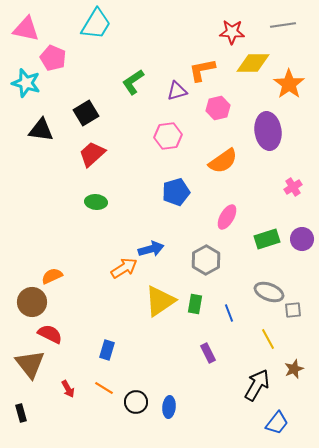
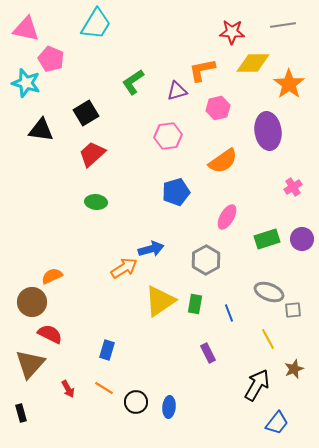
pink pentagon at (53, 58): moved 2 px left, 1 px down
brown triangle at (30, 364): rotated 20 degrees clockwise
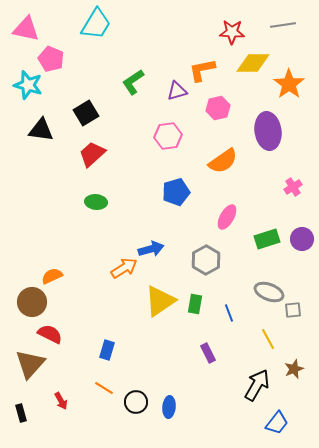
cyan star at (26, 83): moved 2 px right, 2 px down
red arrow at (68, 389): moved 7 px left, 12 px down
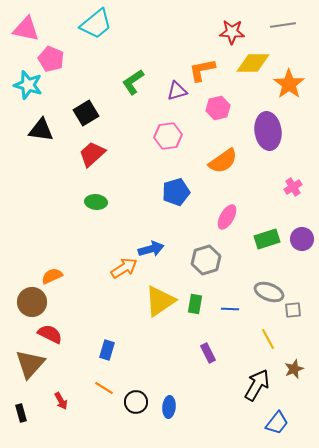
cyan trapezoid at (96, 24): rotated 20 degrees clockwise
gray hexagon at (206, 260): rotated 12 degrees clockwise
blue line at (229, 313): moved 1 px right, 4 px up; rotated 66 degrees counterclockwise
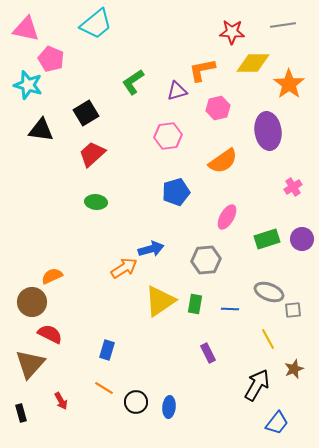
gray hexagon at (206, 260): rotated 12 degrees clockwise
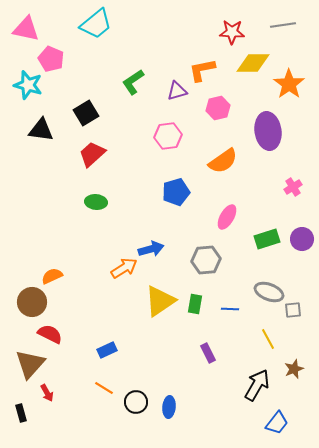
blue rectangle at (107, 350): rotated 48 degrees clockwise
red arrow at (61, 401): moved 14 px left, 8 px up
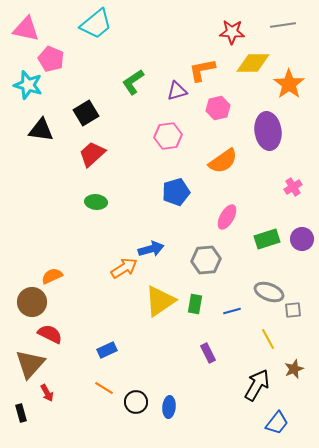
blue line at (230, 309): moved 2 px right, 2 px down; rotated 18 degrees counterclockwise
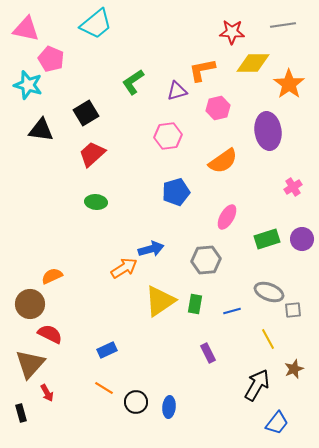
brown circle at (32, 302): moved 2 px left, 2 px down
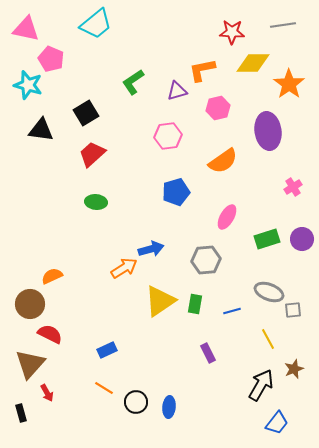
black arrow at (257, 385): moved 4 px right
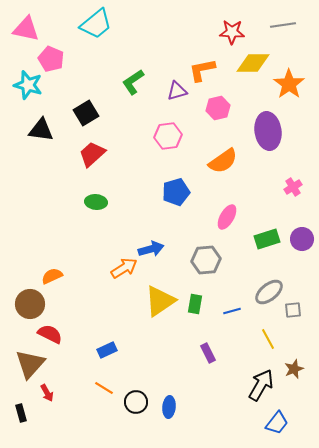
gray ellipse at (269, 292): rotated 60 degrees counterclockwise
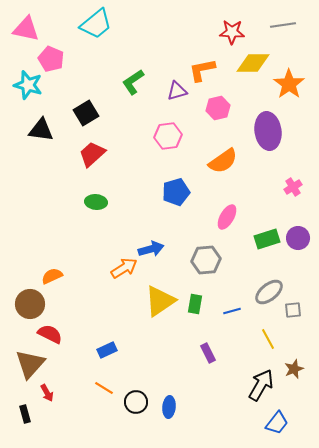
purple circle at (302, 239): moved 4 px left, 1 px up
black rectangle at (21, 413): moved 4 px right, 1 px down
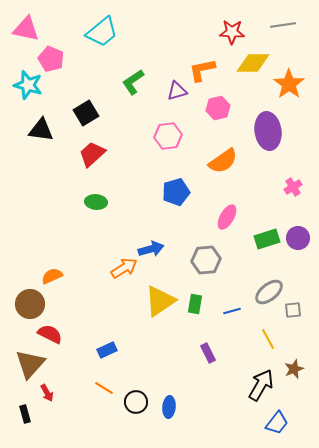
cyan trapezoid at (96, 24): moved 6 px right, 8 px down
